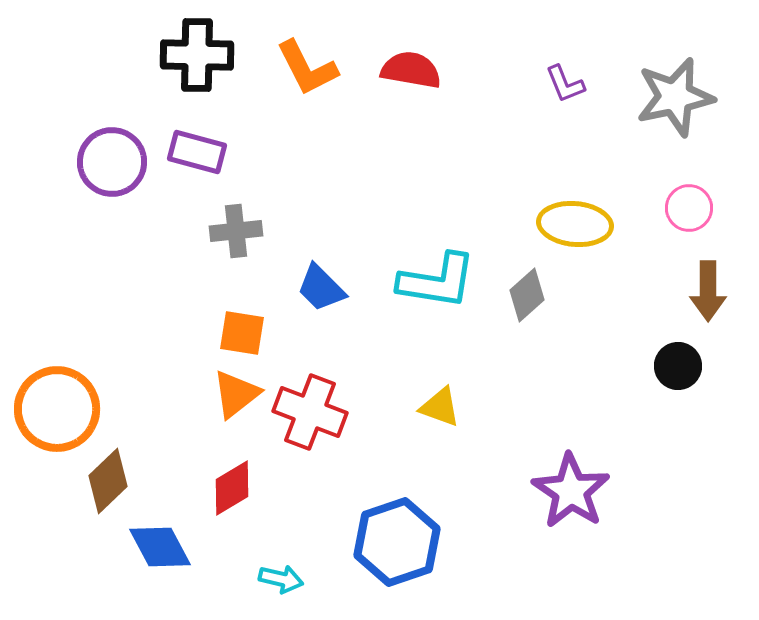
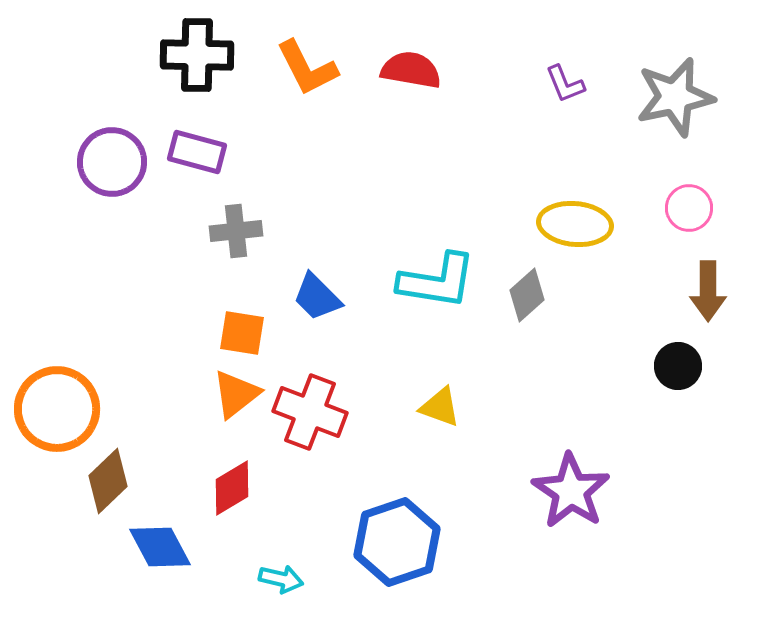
blue trapezoid: moved 4 px left, 9 px down
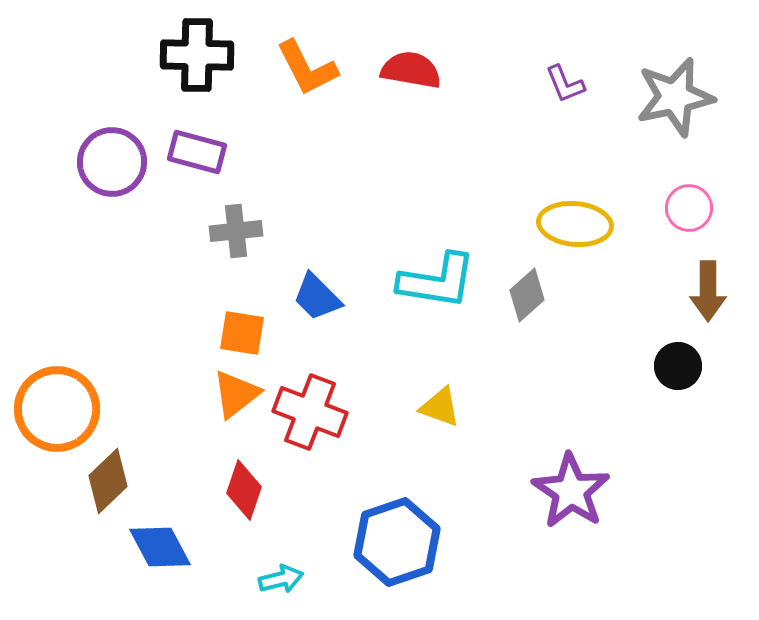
red diamond: moved 12 px right, 2 px down; rotated 40 degrees counterclockwise
cyan arrow: rotated 27 degrees counterclockwise
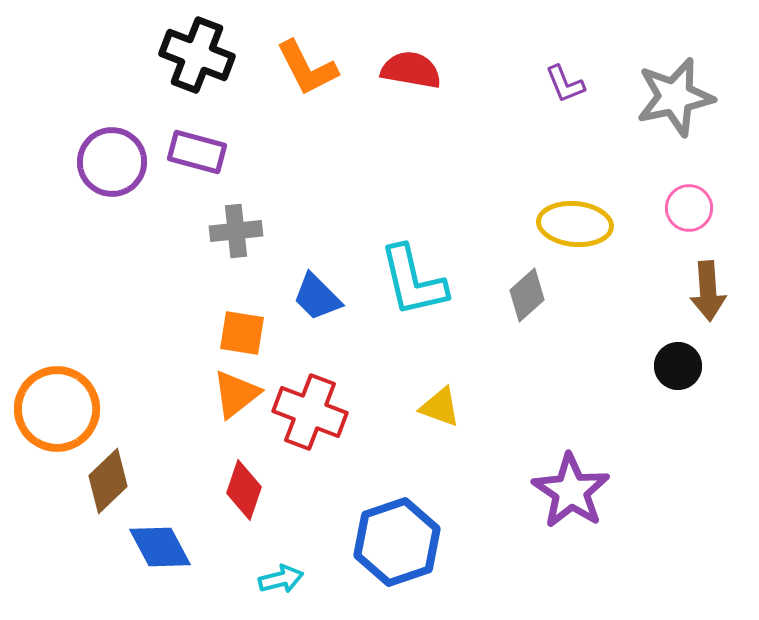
black cross: rotated 20 degrees clockwise
cyan L-shape: moved 24 px left; rotated 68 degrees clockwise
brown arrow: rotated 4 degrees counterclockwise
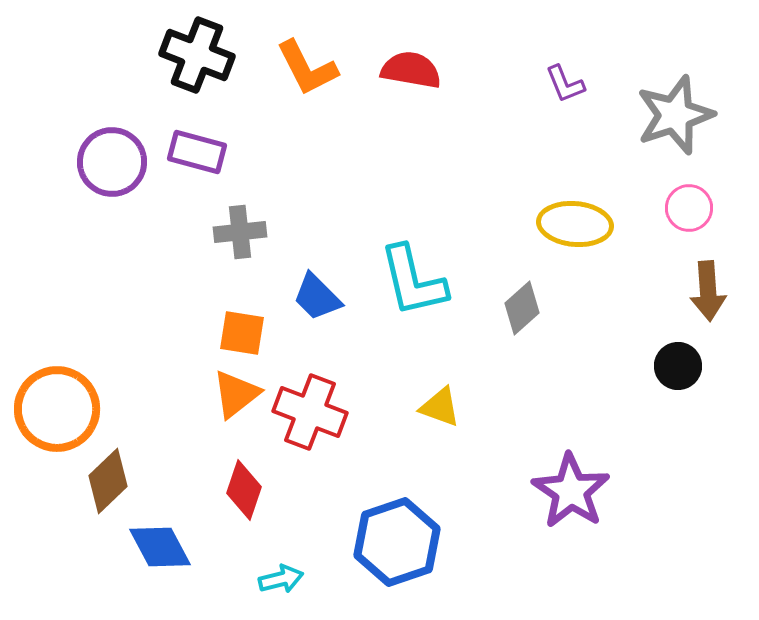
gray star: moved 18 px down; rotated 6 degrees counterclockwise
gray cross: moved 4 px right, 1 px down
gray diamond: moved 5 px left, 13 px down
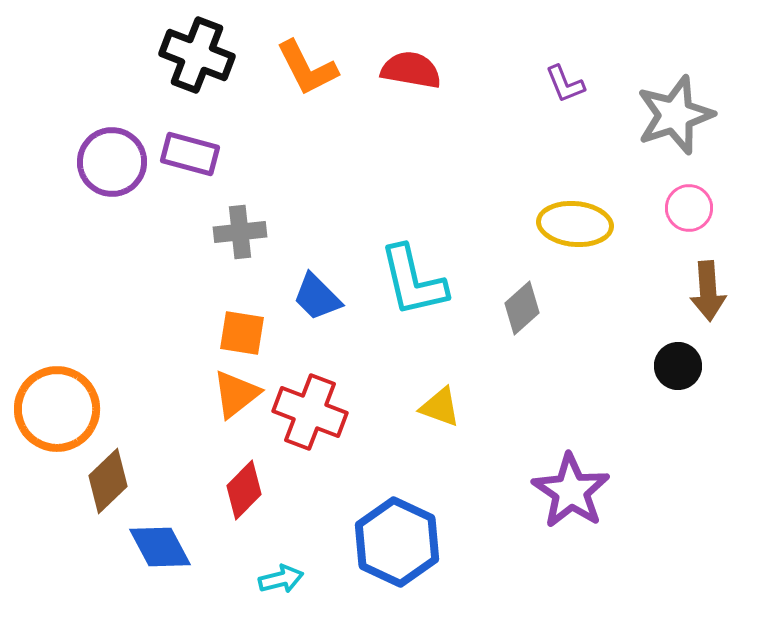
purple rectangle: moved 7 px left, 2 px down
red diamond: rotated 26 degrees clockwise
blue hexagon: rotated 16 degrees counterclockwise
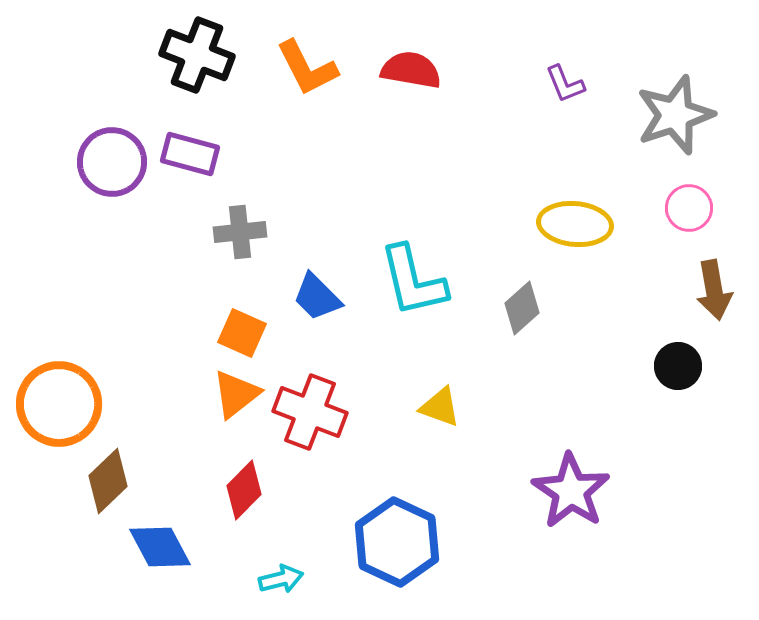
brown arrow: moved 6 px right, 1 px up; rotated 6 degrees counterclockwise
orange square: rotated 15 degrees clockwise
orange circle: moved 2 px right, 5 px up
